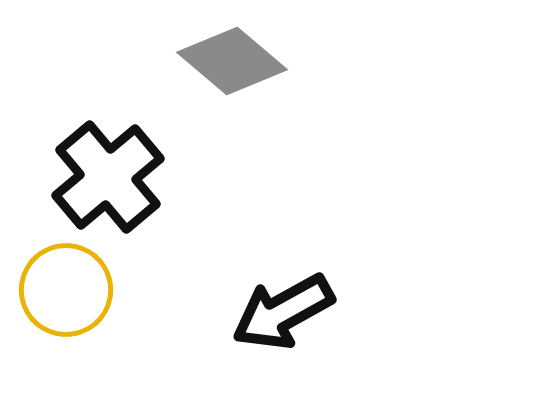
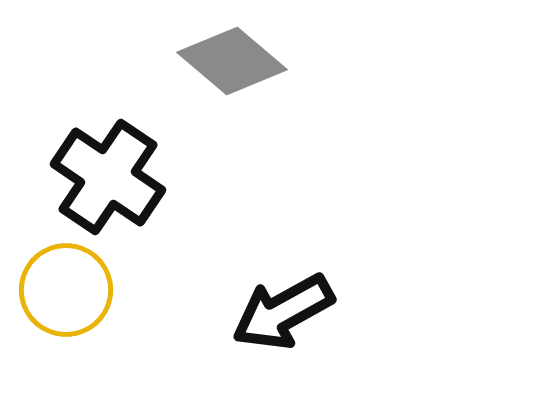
black cross: rotated 16 degrees counterclockwise
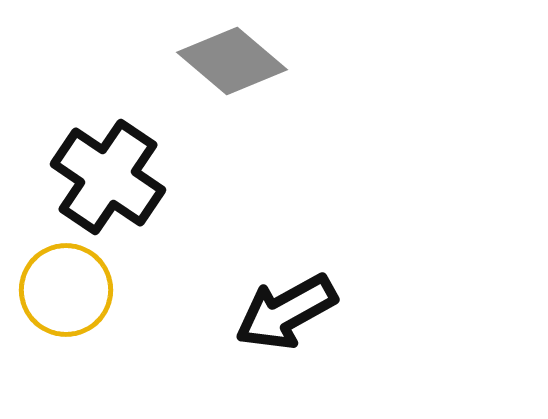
black arrow: moved 3 px right
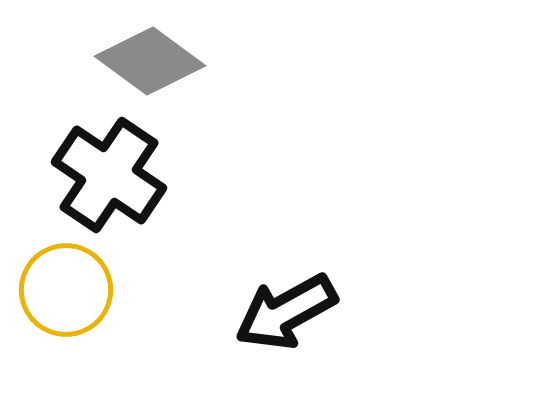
gray diamond: moved 82 px left; rotated 4 degrees counterclockwise
black cross: moved 1 px right, 2 px up
